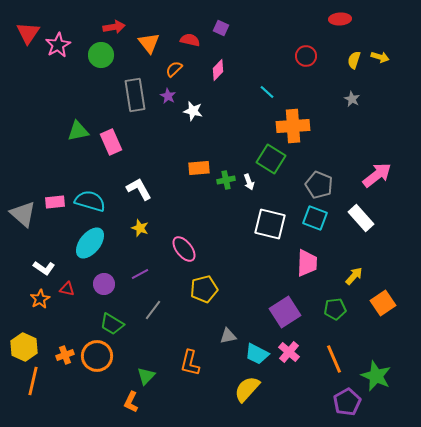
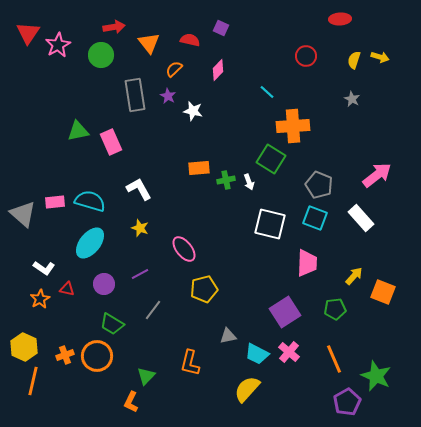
orange square at (383, 303): moved 11 px up; rotated 35 degrees counterclockwise
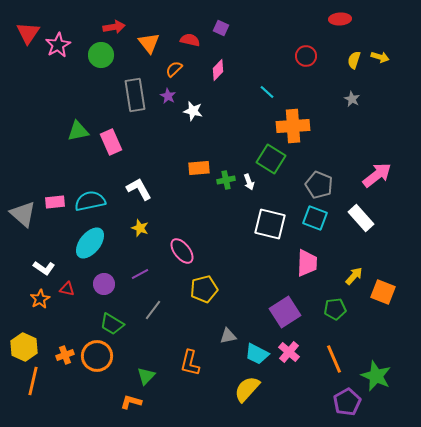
cyan semicircle at (90, 201): rotated 28 degrees counterclockwise
pink ellipse at (184, 249): moved 2 px left, 2 px down
orange L-shape at (131, 402): rotated 80 degrees clockwise
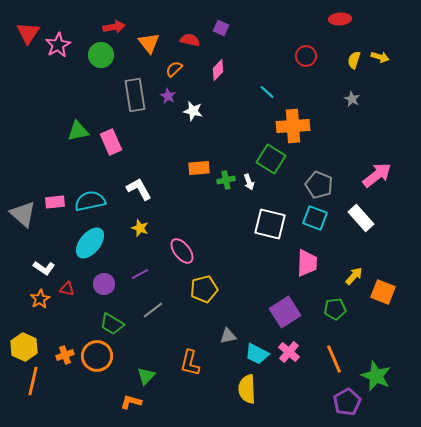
gray line at (153, 310): rotated 15 degrees clockwise
yellow semicircle at (247, 389): rotated 44 degrees counterclockwise
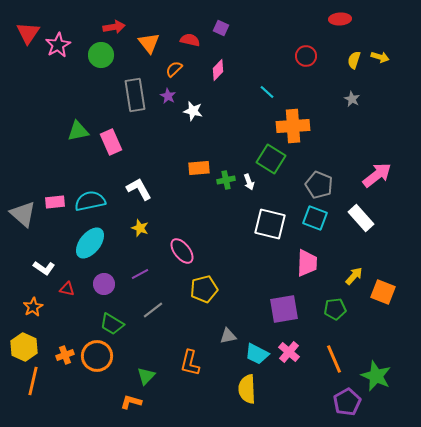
orange star at (40, 299): moved 7 px left, 8 px down
purple square at (285, 312): moved 1 px left, 3 px up; rotated 24 degrees clockwise
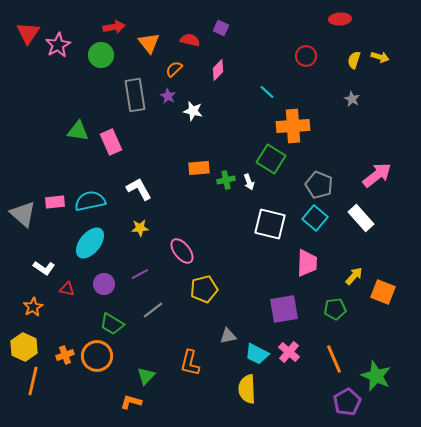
green triangle at (78, 131): rotated 20 degrees clockwise
cyan square at (315, 218): rotated 20 degrees clockwise
yellow star at (140, 228): rotated 24 degrees counterclockwise
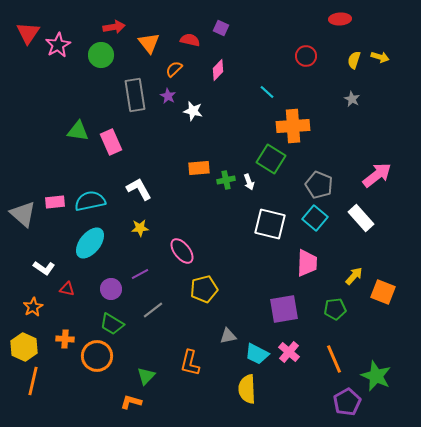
purple circle at (104, 284): moved 7 px right, 5 px down
orange cross at (65, 355): moved 16 px up; rotated 24 degrees clockwise
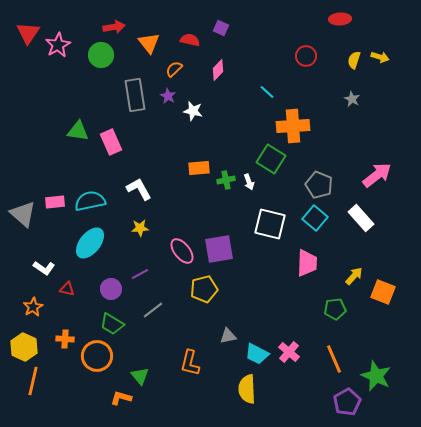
purple square at (284, 309): moved 65 px left, 60 px up
green triangle at (146, 376): moved 6 px left; rotated 24 degrees counterclockwise
orange L-shape at (131, 402): moved 10 px left, 4 px up
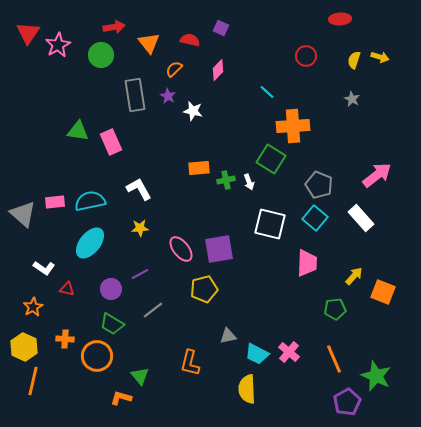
pink ellipse at (182, 251): moved 1 px left, 2 px up
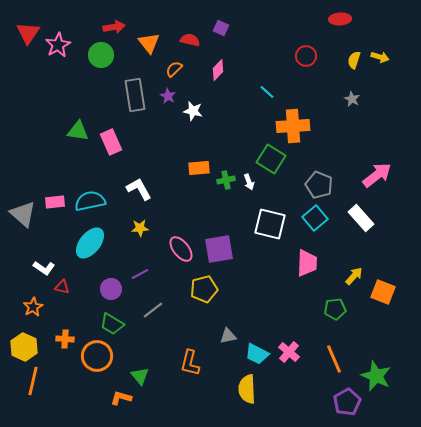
cyan square at (315, 218): rotated 10 degrees clockwise
red triangle at (67, 289): moved 5 px left, 2 px up
